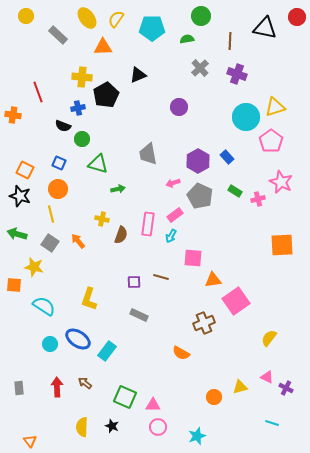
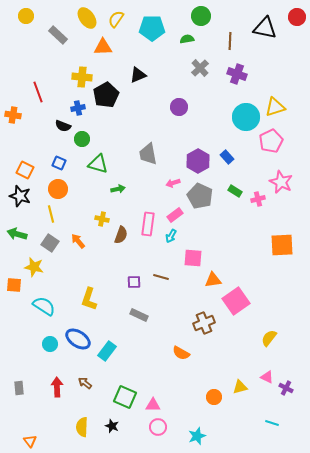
pink pentagon at (271, 141): rotated 10 degrees clockwise
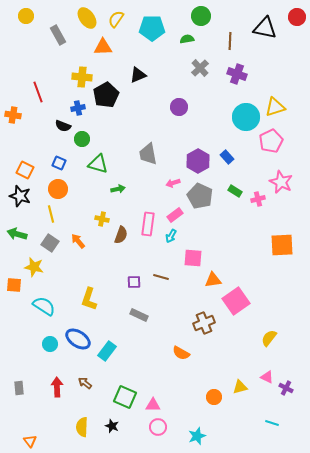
gray rectangle at (58, 35): rotated 18 degrees clockwise
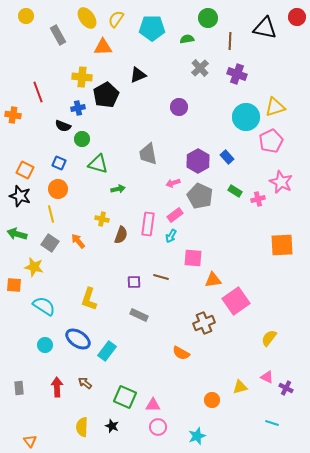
green circle at (201, 16): moved 7 px right, 2 px down
cyan circle at (50, 344): moved 5 px left, 1 px down
orange circle at (214, 397): moved 2 px left, 3 px down
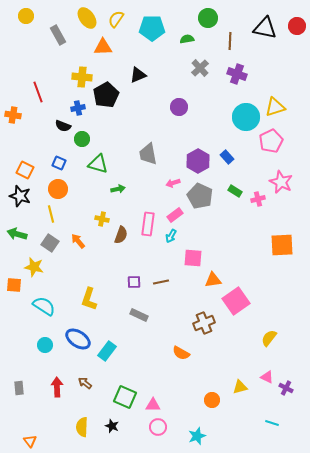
red circle at (297, 17): moved 9 px down
brown line at (161, 277): moved 5 px down; rotated 28 degrees counterclockwise
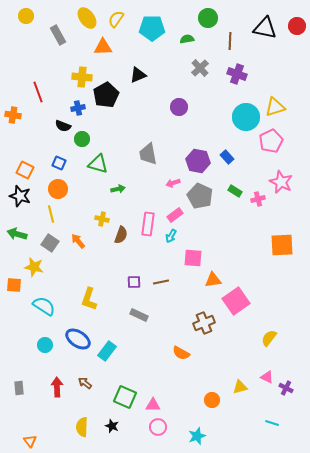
purple hexagon at (198, 161): rotated 20 degrees counterclockwise
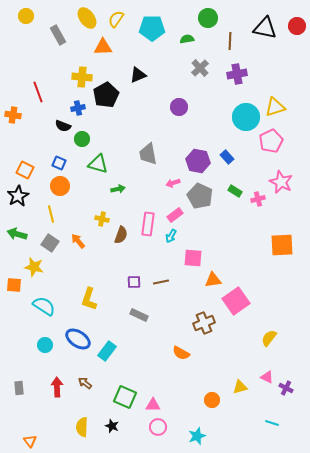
purple cross at (237, 74): rotated 30 degrees counterclockwise
orange circle at (58, 189): moved 2 px right, 3 px up
black star at (20, 196): moved 2 px left; rotated 25 degrees clockwise
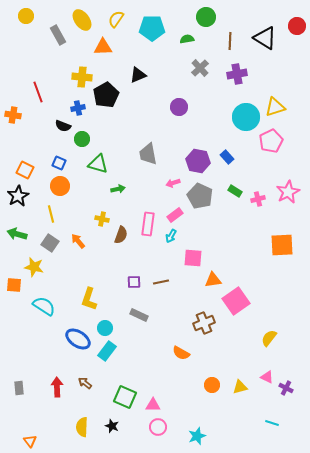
yellow ellipse at (87, 18): moved 5 px left, 2 px down
green circle at (208, 18): moved 2 px left, 1 px up
black triangle at (265, 28): moved 10 px down; rotated 20 degrees clockwise
pink star at (281, 182): moved 7 px right, 10 px down; rotated 20 degrees clockwise
cyan circle at (45, 345): moved 60 px right, 17 px up
orange circle at (212, 400): moved 15 px up
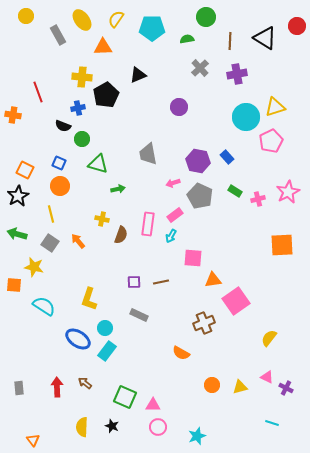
orange triangle at (30, 441): moved 3 px right, 1 px up
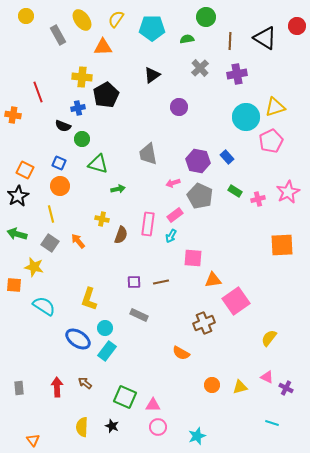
black triangle at (138, 75): moved 14 px right; rotated 12 degrees counterclockwise
